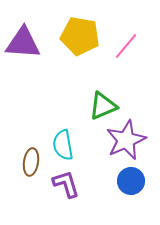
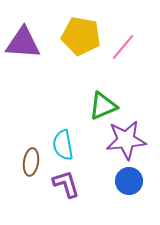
yellow pentagon: moved 1 px right
pink line: moved 3 px left, 1 px down
purple star: rotated 18 degrees clockwise
blue circle: moved 2 px left
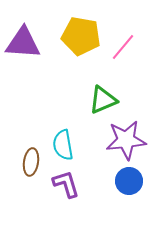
green triangle: moved 6 px up
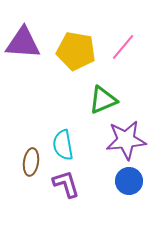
yellow pentagon: moved 5 px left, 15 px down
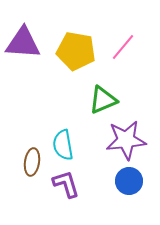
brown ellipse: moved 1 px right
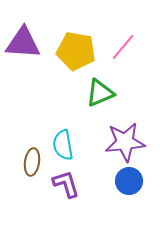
green triangle: moved 3 px left, 7 px up
purple star: moved 1 px left, 2 px down
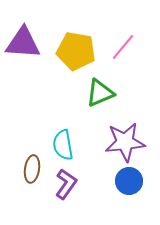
brown ellipse: moved 7 px down
purple L-shape: rotated 52 degrees clockwise
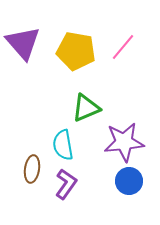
purple triangle: rotated 45 degrees clockwise
green triangle: moved 14 px left, 15 px down
purple star: moved 1 px left
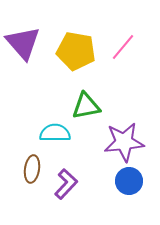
green triangle: moved 2 px up; rotated 12 degrees clockwise
cyan semicircle: moved 8 px left, 12 px up; rotated 100 degrees clockwise
purple L-shape: rotated 8 degrees clockwise
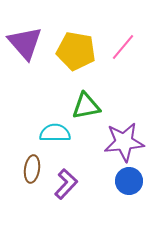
purple triangle: moved 2 px right
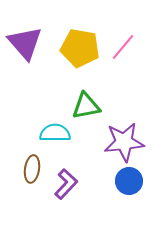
yellow pentagon: moved 4 px right, 3 px up
